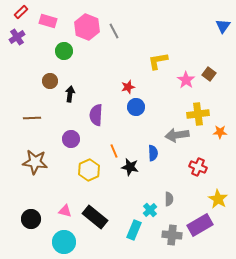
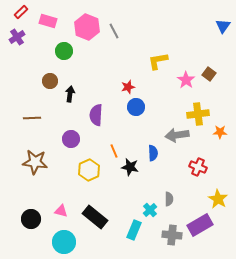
pink triangle: moved 4 px left
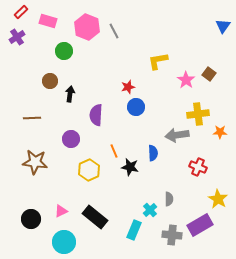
pink triangle: rotated 40 degrees counterclockwise
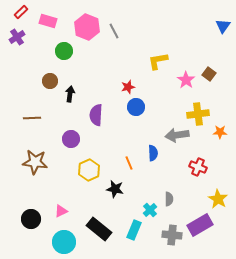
orange line: moved 15 px right, 12 px down
black star: moved 15 px left, 22 px down
black rectangle: moved 4 px right, 12 px down
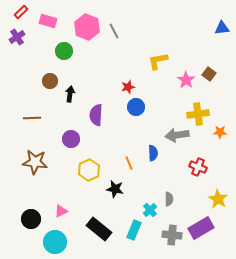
blue triangle: moved 1 px left, 2 px down; rotated 49 degrees clockwise
purple rectangle: moved 1 px right, 3 px down
cyan circle: moved 9 px left
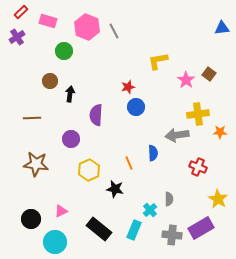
brown star: moved 1 px right, 2 px down
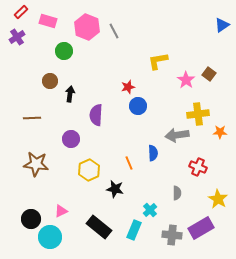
blue triangle: moved 3 px up; rotated 28 degrees counterclockwise
blue circle: moved 2 px right, 1 px up
gray semicircle: moved 8 px right, 6 px up
black rectangle: moved 2 px up
cyan circle: moved 5 px left, 5 px up
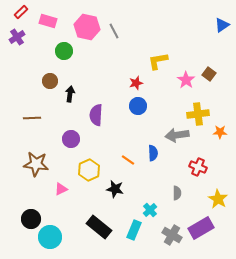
pink hexagon: rotated 10 degrees counterclockwise
red star: moved 8 px right, 4 px up
orange line: moved 1 px left, 3 px up; rotated 32 degrees counterclockwise
pink triangle: moved 22 px up
gray cross: rotated 24 degrees clockwise
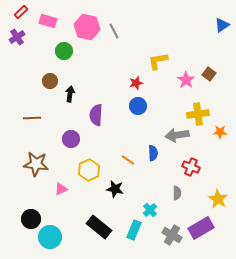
red cross: moved 7 px left
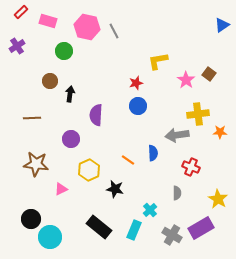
purple cross: moved 9 px down
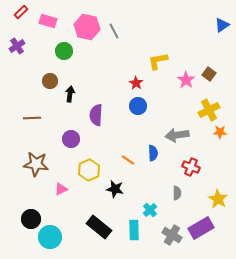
red star: rotated 24 degrees counterclockwise
yellow cross: moved 11 px right, 4 px up; rotated 20 degrees counterclockwise
cyan rectangle: rotated 24 degrees counterclockwise
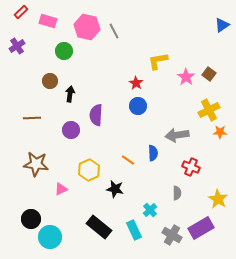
pink star: moved 3 px up
purple circle: moved 9 px up
cyan rectangle: rotated 24 degrees counterclockwise
